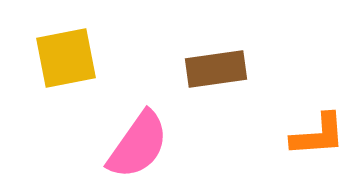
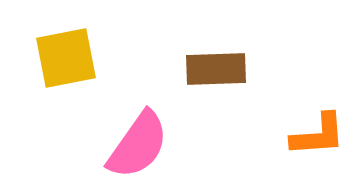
brown rectangle: rotated 6 degrees clockwise
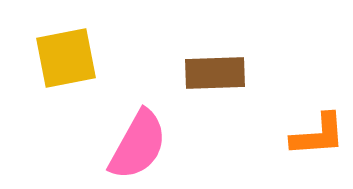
brown rectangle: moved 1 px left, 4 px down
pink semicircle: rotated 6 degrees counterclockwise
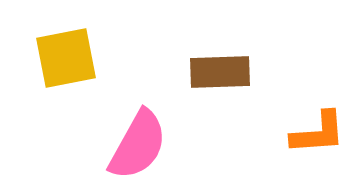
brown rectangle: moved 5 px right, 1 px up
orange L-shape: moved 2 px up
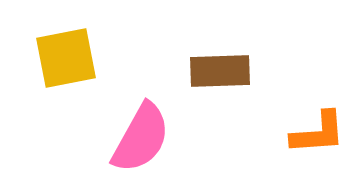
brown rectangle: moved 1 px up
pink semicircle: moved 3 px right, 7 px up
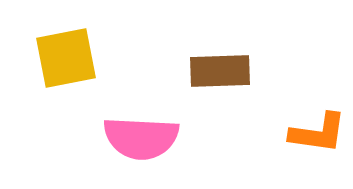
orange L-shape: rotated 12 degrees clockwise
pink semicircle: rotated 64 degrees clockwise
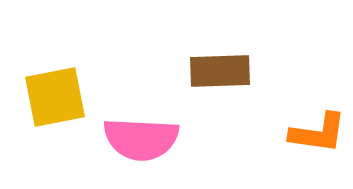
yellow square: moved 11 px left, 39 px down
pink semicircle: moved 1 px down
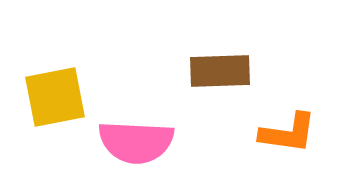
orange L-shape: moved 30 px left
pink semicircle: moved 5 px left, 3 px down
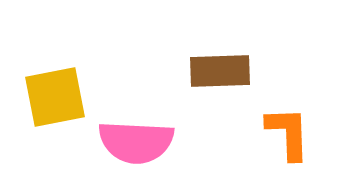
orange L-shape: rotated 100 degrees counterclockwise
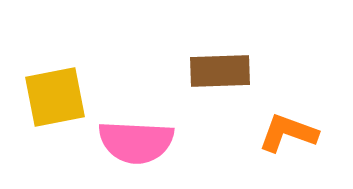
orange L-shape: rotated 68 degrees counterclockwise
